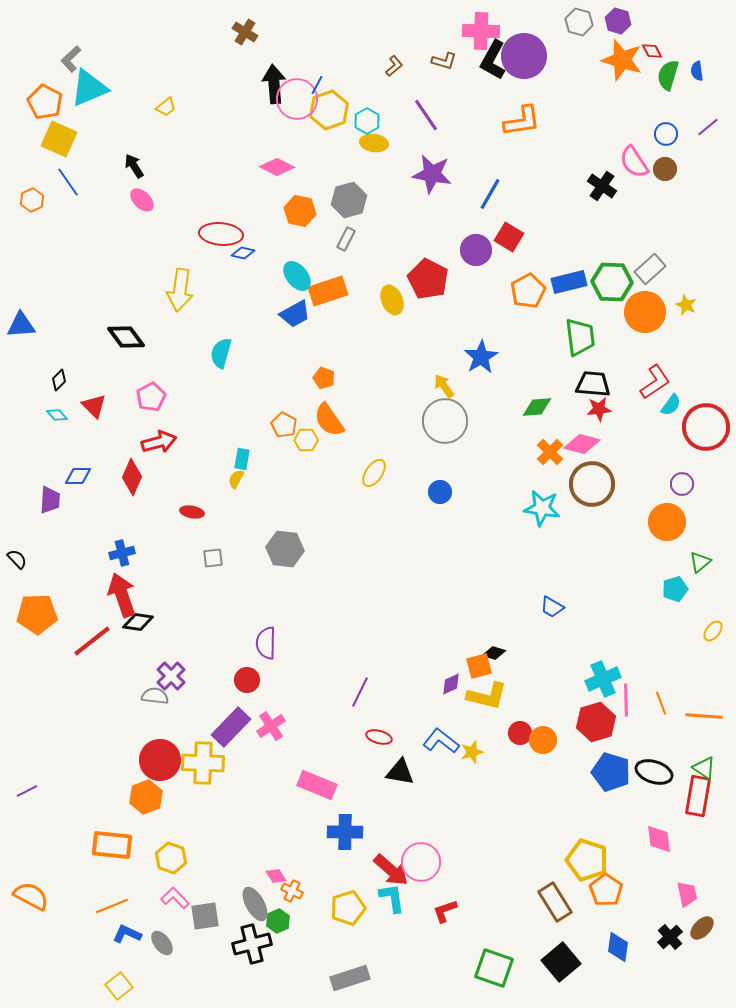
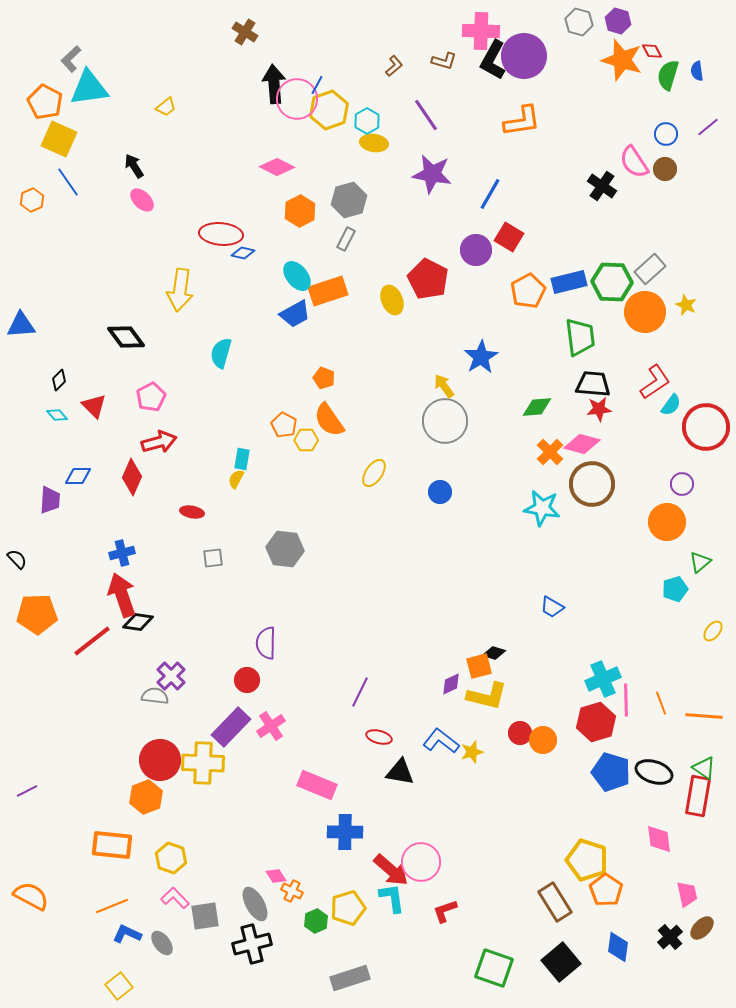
cyan triangle at (89, 88): rotated 15 degrees clockwise
orange hexagon at (300, 211): rotated 20 degrees clockwise
green hexagon at (278, 921): moved 38 px right
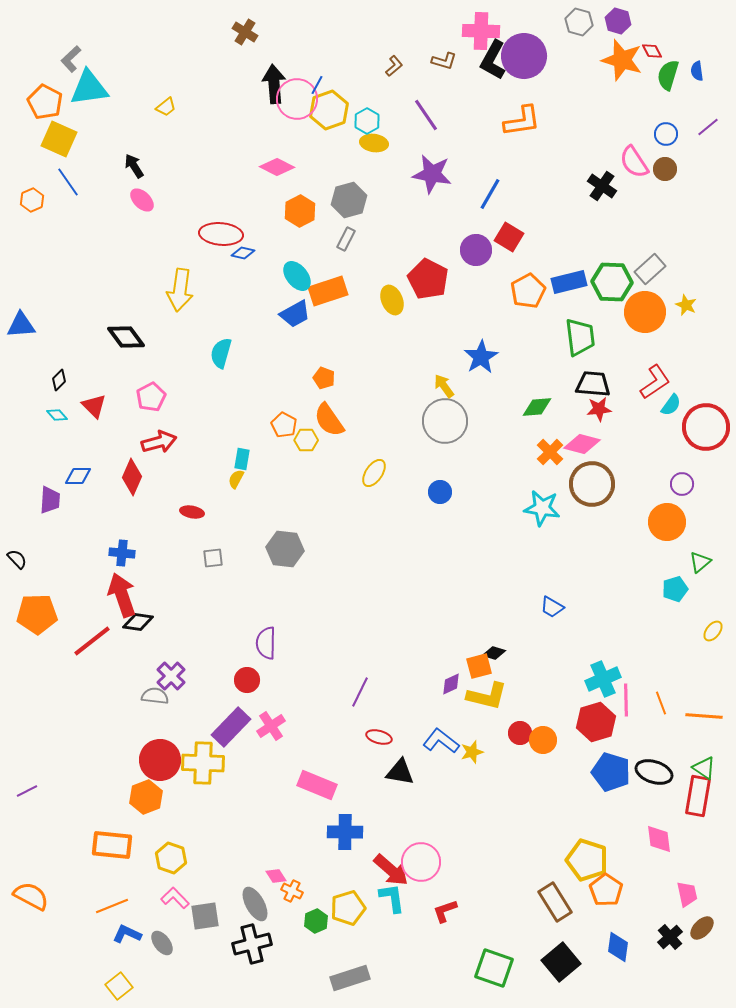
blue cross at (122, 553): rotated 20 degrees clockwise
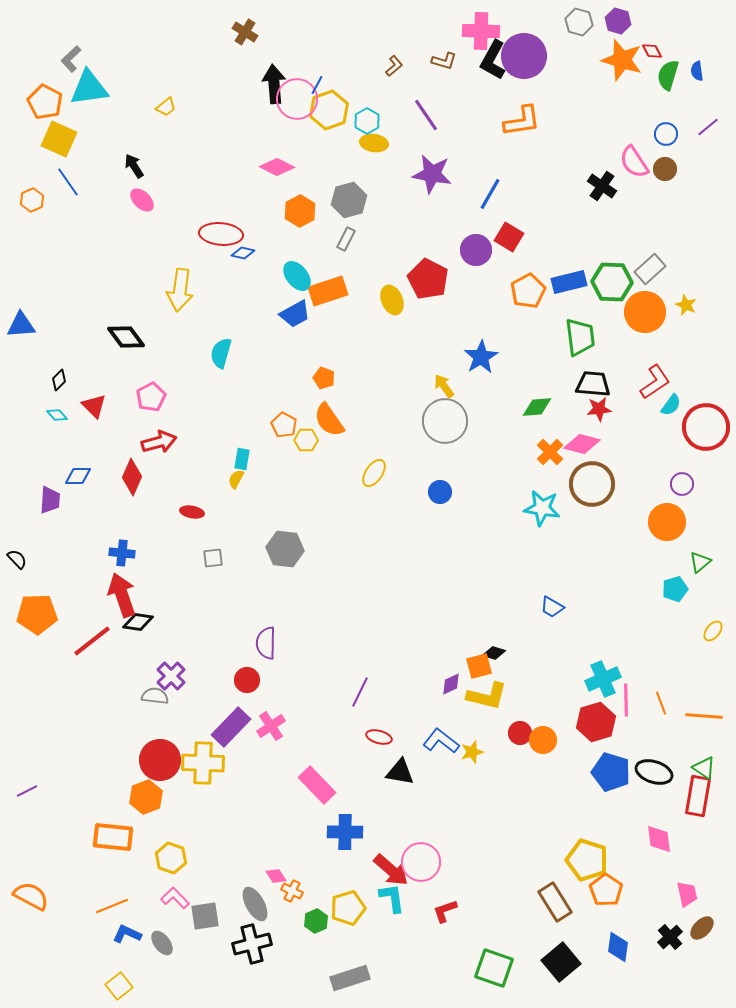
pink rectangle at (317, 785): rotated 24 degrees clockwise
orange rectangle at (112, 845): moved 1 px right, 8 px up
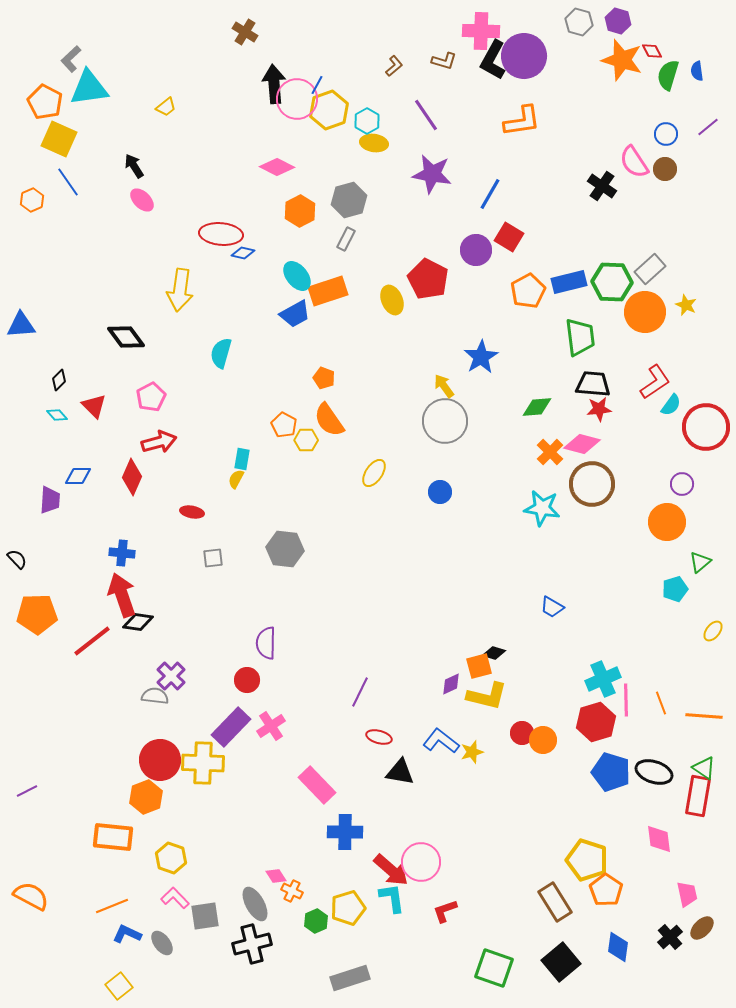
red circle at (520, 733): moved 2 px right
